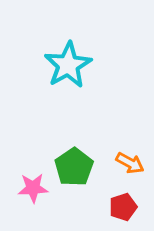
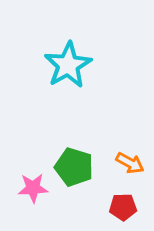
green pentagon: rotated 21 degrees counterclockwise
red pentagon: rotated 16 degrees clockwise
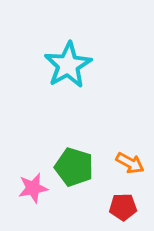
pink star: rotated 8 degrees counterclockwise
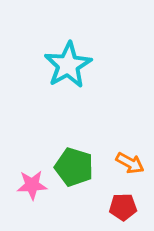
pink star: moved 1 px left, 3 px up; rotated 8 degrees clockwise
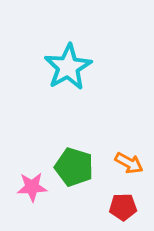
cyan star: moved 2 px down
orange arrow: moved 1 px left
pink star: moved 2 px down
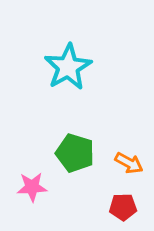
green pentagon: moved 1 px right, 14 px up
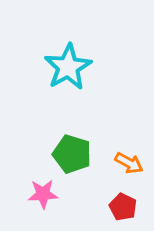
green pentagon: moved 3 px left, 1 px down
pink star: moved 11 px right, 7 px down
red pentagon: rotated 28 degrees clockwise
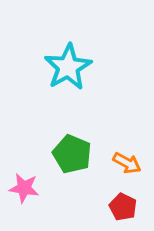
green pentagon: rotated 6 degrees clockwise
orange arrow: moved 2 px left
pink star: moved 19 px left, 6 px up; rotated 12 degrees clockwise
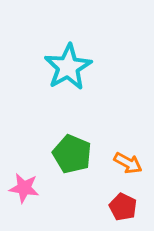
orange arrow: moved 1 px right
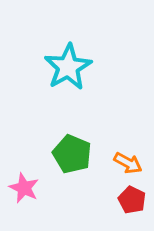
pink star: rotated 16 degrees clockwise
red pentagon: moved 9 px right, 7 px up
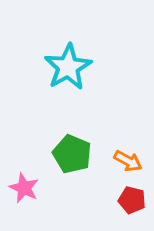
orange arrow: moved 2 px up
red pentagon: rotated 12 degrees counterclockwise
